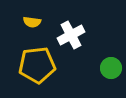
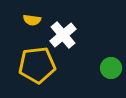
yellow semicircle: moved 2 px up
white cross: moved 8 px left; rotated 12 degrees counterclockwise
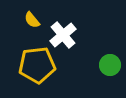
yellow semicircle: rotated 42 degrees clockwise
green circle: moved 1 px left, 3 px up
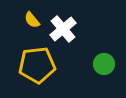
white cross: moved 6 px up
green circle: moved 6 px left, 1 px up
